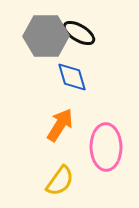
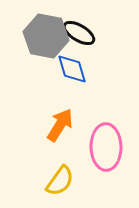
gray hexagon: rotated 12 degrees clockwise
blue diamond: moved 8 px up
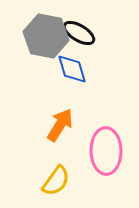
pink ellipse: moved 4 px down
yellow semicircle: moved 4 px left
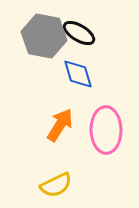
gray hexagon: moved 2 px left
blue diamond: moved 6 px right, 5 px down
pink ellipse: moved 21 px up
yellow semicircle: moved 4 px down; rotated 28 degrees clockwise
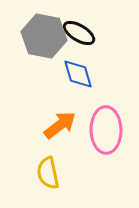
orange arrow: rotated 20 degrees clockwise
yellow semicircle: moved 8 px left, 12 px up; rotated 104 degrees clockwise
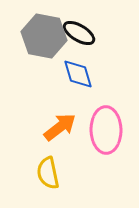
orange arrow: moved 2 px down
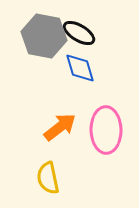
blue diamond: moved 2 px right, 6 px up
yellow semicircle: moved 5 px down
